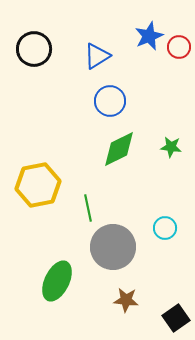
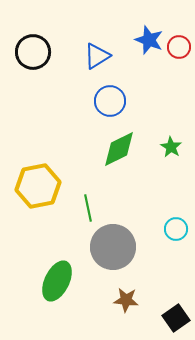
blue star: moved 4 px down; rotated 28 degrees counterclockwise
black circle: moved 1 px left, 3 px down
green star: rotated 25 degrees clockwise
yellow hexagon: moved 1 px down
cyan circle: moved 11 px right, 1 px down
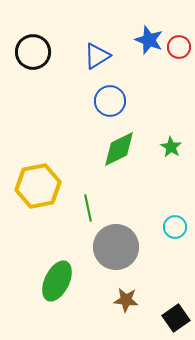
cyan circle: moved 1 px left, 2 px up
gray circle: moved 3 px right
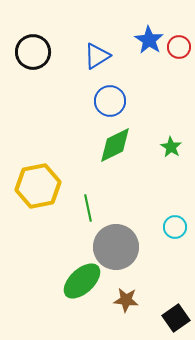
blue star: rotated 12 degrees clockwise
green diamond: moved 4 px left, 4 px up
green ellipse: moved 25 px right; rotated 21 degrees clockwise
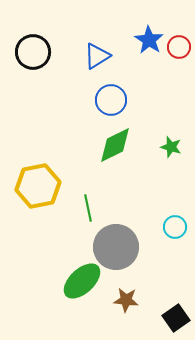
blue circle: moved 1 px right, 1 px up
green star: rotated 15 degrees counterclockwise
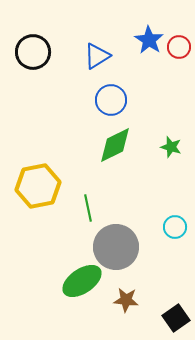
green ellipse: rotated 9 degrees clockwise
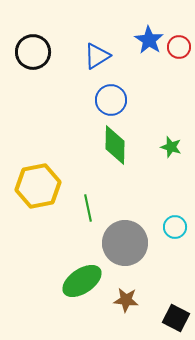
green diamond: rotated 63 degrees counterclockwise
gray circle: moved 9 px right, 4 px up
black square: rotated 28 degrees counterclockwise
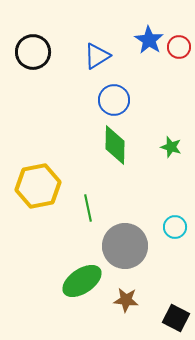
blue circle: moved 3 px right
gray circle: moved 3 px down
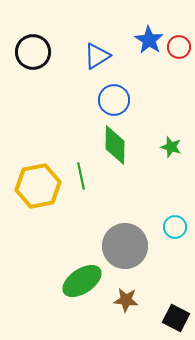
green line: moved 7 px left, 32 px up
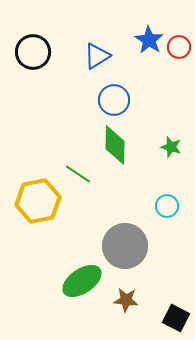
green line: moved 3 px left, 2 px up; rotated 44 degrees counterclockwise
yellow hexagon: moved 15 px down
cyan circle: moved 8 px left, 21 px up
